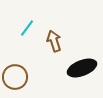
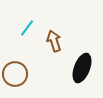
black ellipse: rotated 48 degrees counterclockwise
brown circle: moved 3 px up
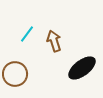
cyan line: moved 6 px down
black ellipse: rotated 32 degrees clockwise
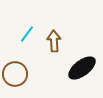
brown arrow: rotated 15 degrees clockwise
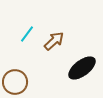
brown arrow: rotated 50 degrees clockwise
brown circle: moved 8 px down
